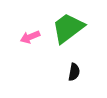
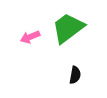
black semicircle: moved 1 px right, 3 px down
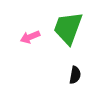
green trapezoid: rotated 33 degrees counterclockwise
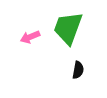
black semicircle: moved 3 px right, 5 px up
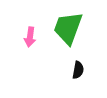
pink arrow: rotated 60 degrees counterclockwise
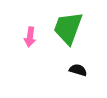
black semicircle: rotated 84 degrees counterclockwise
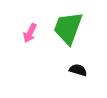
pink arrow: moved 4 px up; rotated 18 degrees clockwise
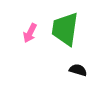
green trapezoid: moved 3 px left, 1 px down; rotated 12 degrees counterclockwise
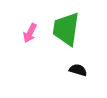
green trapezoid: moved 1 px right
